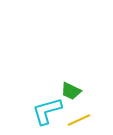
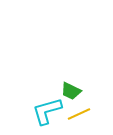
yellow line: moved 6 px up
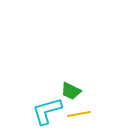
yellow line: rotated 15 degrees clockwise
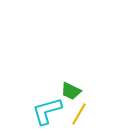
yellow line: rotated 50 degrees counterclockwise
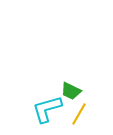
cyan L-shape: moved 2 px up
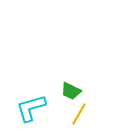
cyan L-shape: moved 16 px left, 1 px up
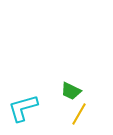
cyan L-shape: moved 8 px left
